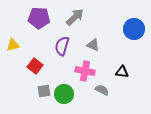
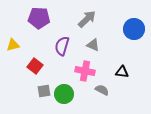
gray arrow: moved 12 px right, 2 px down
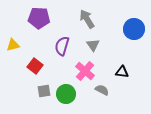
gray arrow: rotated 78 degrees counterclockwise
gray triangle: rotated 32 degrees clockwise
pink cross: rotated 30 degrees clockwise
green circle: moved 2 px right
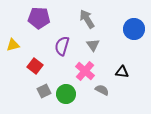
gray square: rotated 16 degrees counterclockwise
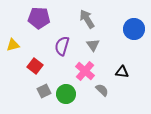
gray semicircle: rotated 16 degrees clockwise
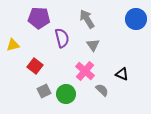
blue circle: moved 2 px right, 10 px up
purple semicircle: moved 8 px up; rotated 150 degrees clockwise
black triangle: moved 2 px down; rotated 16 degrees clockwise
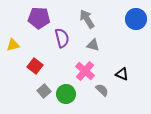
gray triangle: rotated 40 degrees counterclockwise
gray square: rotated 16 degrees counterclockwise
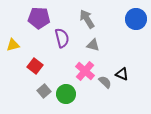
gray semicircle: moved 3 px right, 8 px up
